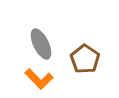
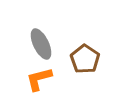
orange L-shape: rotated 120 degrees clockwise
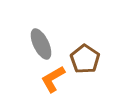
orange L-shape: moved 14 px right; rotated 16 degrees counterclockwise
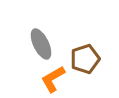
brown pentagon: rotated 20 degrees clockwise
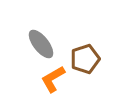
gray ellipse: rotated 12 degrees counterclockwise
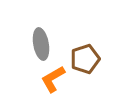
gray ellipse: rotated 28 degrees clockwise
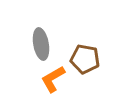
brown pentagon: rotated 28 degrees clockwise
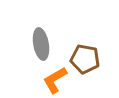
orange L-shape: moved 2 px right, 1 px down
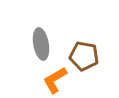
brown pentagon: moved 1 px left, 3 px up
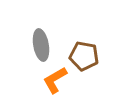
gray ellipse: moved 1 px down
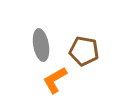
brown pentagon: moved 5 px up
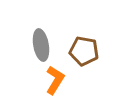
orange L-shape: rotated 152 degrees clockwise
